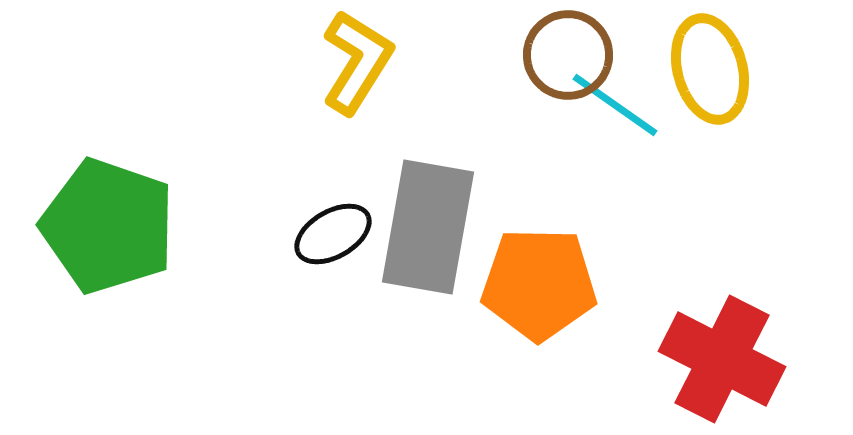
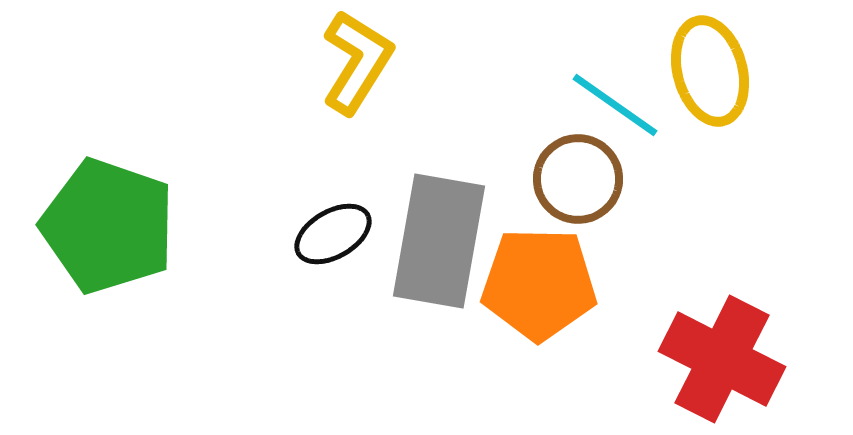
brown circle: moved 10 px right, 124 px down
yellow ellipse: moved 2 px down
gray rectangle: moved 11 px right, 14 px down
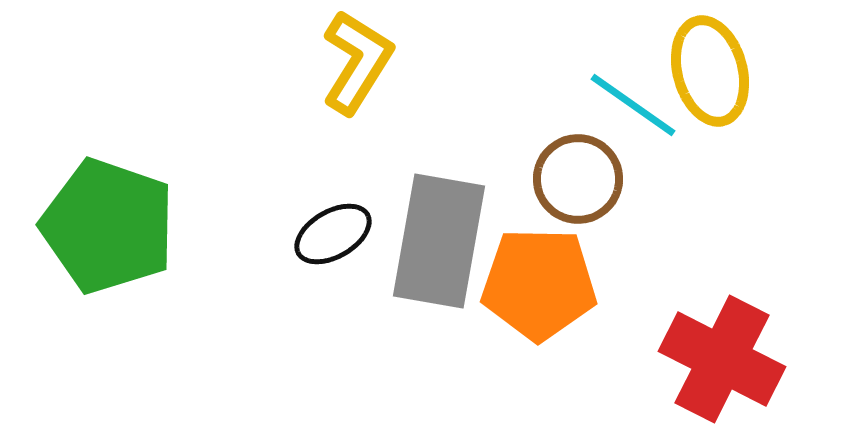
cyan line: moved 18 px right
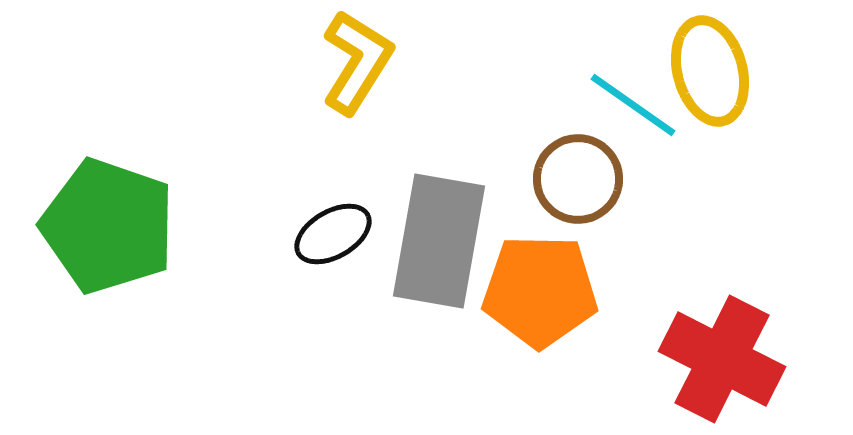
orange pentagon: moved 1 px right, 7 px down
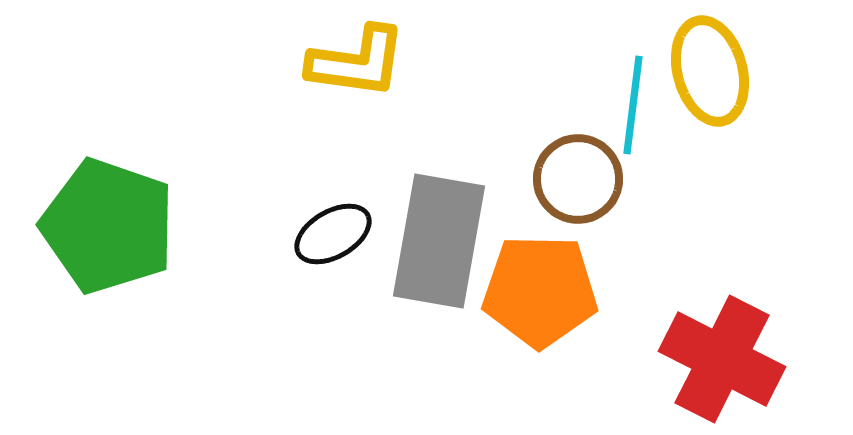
yellow L-shape: rotated 66 degrees clockwise
cyan line: rotated 62 degrees clockwise
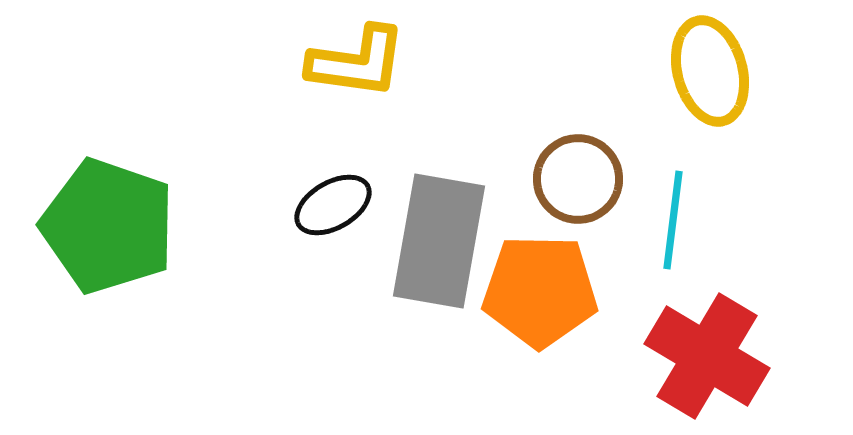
cyan line: moved 40 px right, 115 px down
black ellipse: moved 29 px up
red cross: moved 15 px left, 3 px up; rotated 4 degrees clockwise
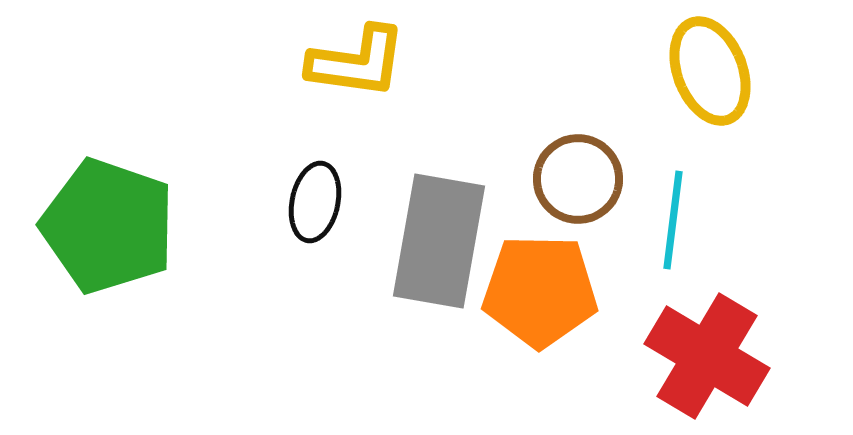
yellow ellipse: rotated 6 degrees counterclockwise
black ellipse: moved 18 px left, 3 px up; rotated 48 degrees counterclockwise
